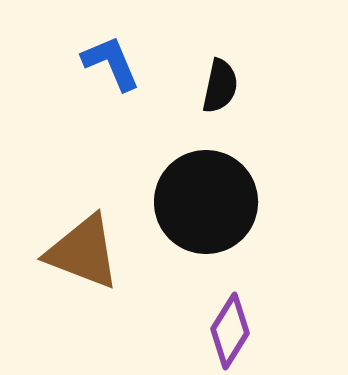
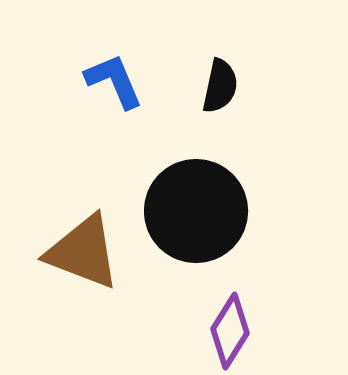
blue L-shape: moved 3 px right, 18 px down
black circle: moved 10 px left, 9 px down
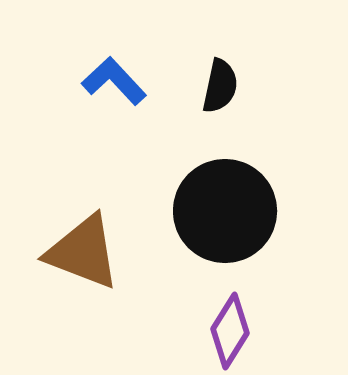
blue L-shape: rotated 20 degrees counterclockwise
black circle: moved 29 px right
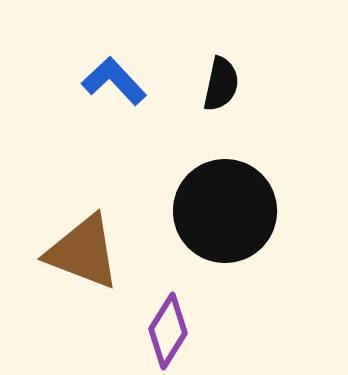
black semicircle: moved 1 px right, 2 px up
purple diamond: moved 62 px left
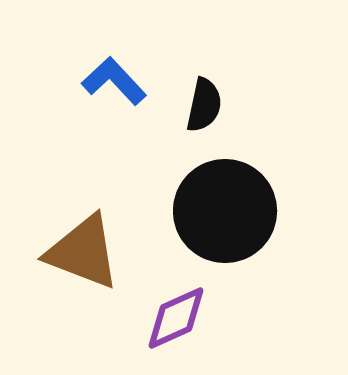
black semicircle: moved 17 px left, 21 px down
purple diamond: moved 8 px right, 13 px up; rotated 34 degrees clockwise
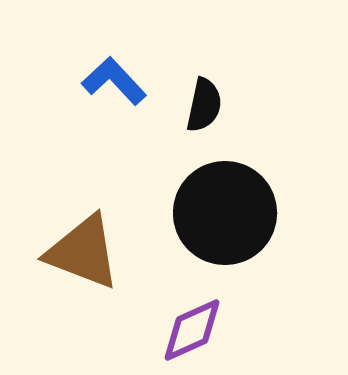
black circle: moved 2 px down
purple diamond: moved 16 px right, 12 px down
